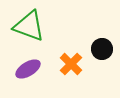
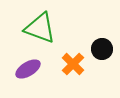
green triangle: moved 11 px right, 2 px down
orange cross: moved 2 px right
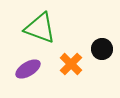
orange cross: moved 2 px left
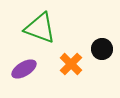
purple ellipse: moved 4 px left
